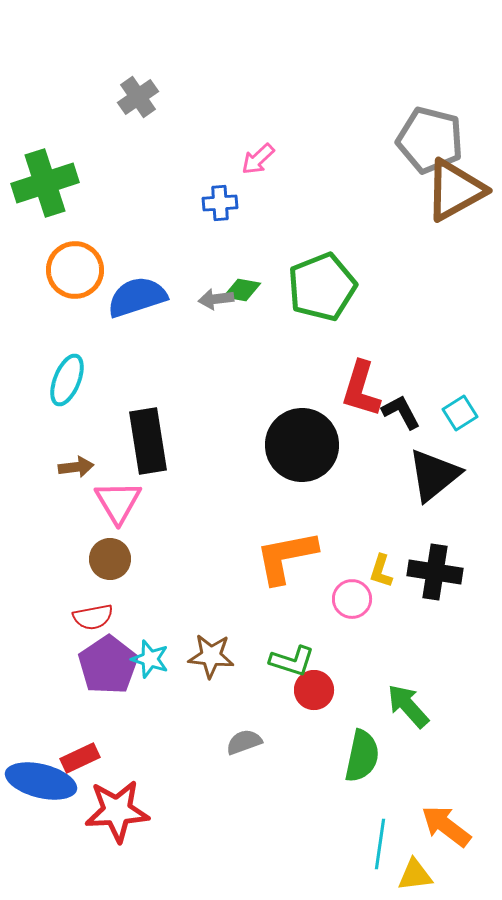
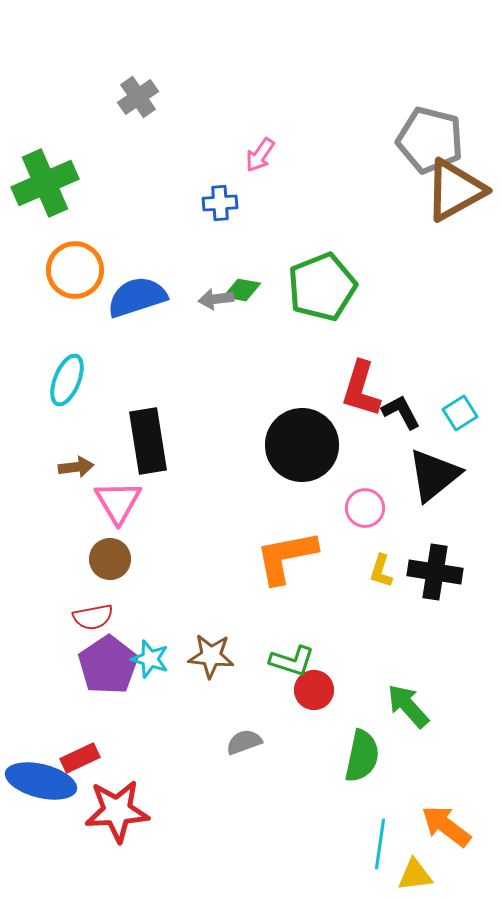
pink arrow: moved 2 px right, 4 px up; rotated 12 degrees counterclockwise
green cross: rotated 6 degrees counterclockwise
pink circle: moved 13 px right, 91 px up
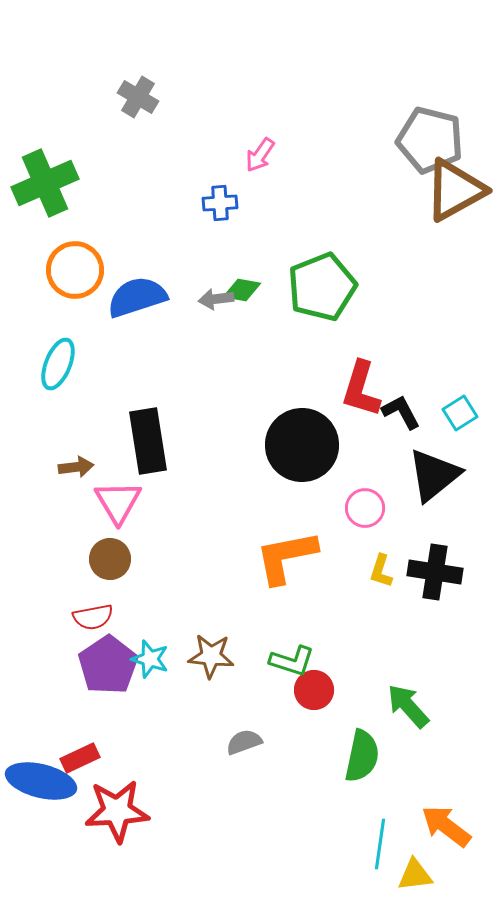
gray cross: rotated 24 degrees counterclockwise
cyan ellipse: moved 9 px left, 16 px up
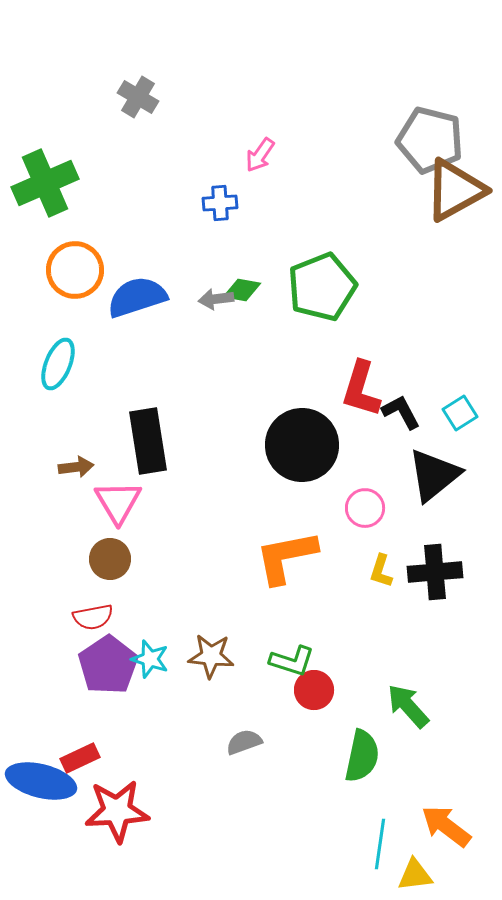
black cross: rotated 14 degrees counterclockwise
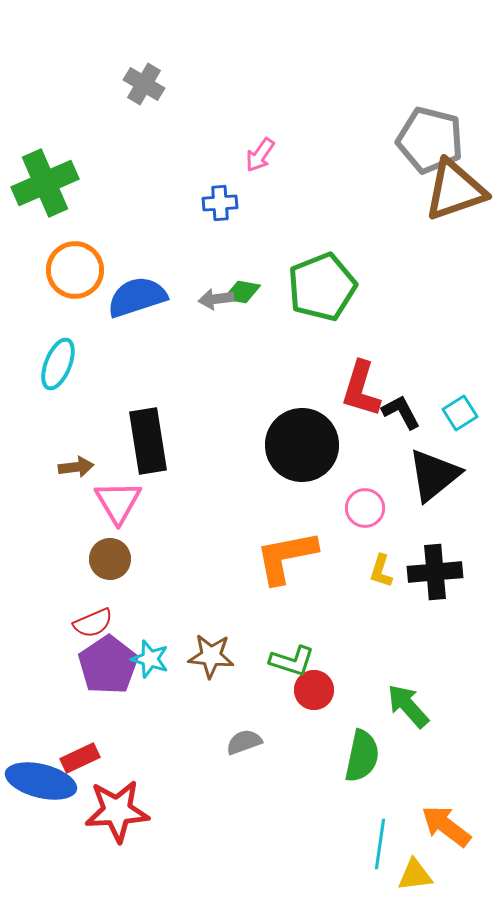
gray cross: moved 6 px right, 13 px up
brown triangle: rotated 10 degrees clockwise
green diamond: moved 2 px down
red semicircle: moved 6 px down; rotated 12 degrees counterclockwise
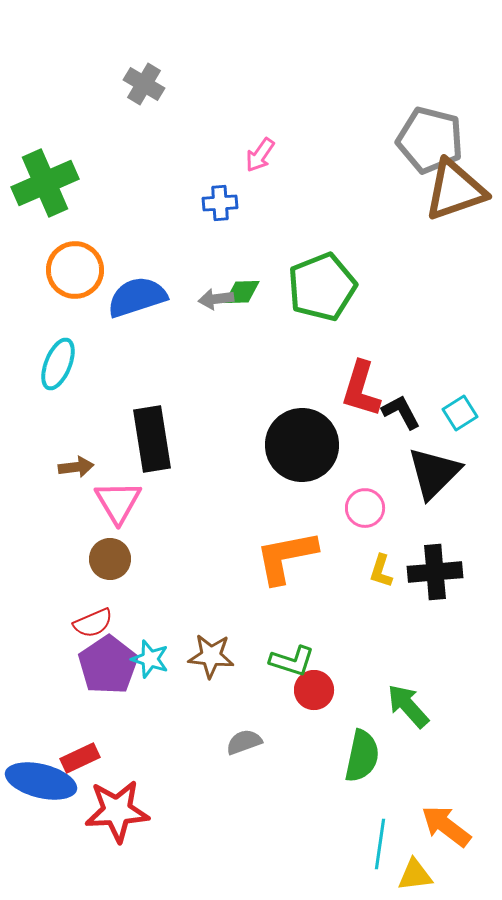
green diamond: rotated 12 degrees counterclockwise
black rectangle: moved 4 px right, 2 px up
black triangle: moved 2 px up; rotated 6 degrees counterclockwise
